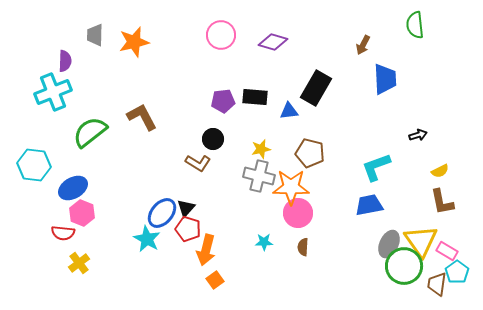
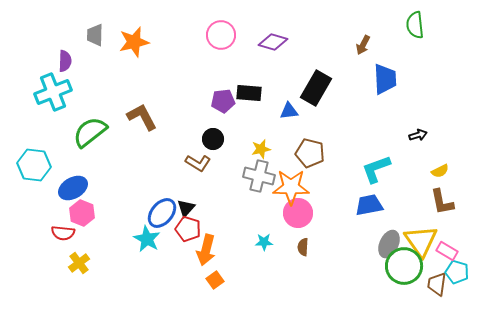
black rectangle at (255, 97): moved 6 px left, 4 px up
cyan L-shape at (376, 167): moved 2 px down
cyan pentagon at (457, 272): rotated 20 degrees counterclockwise
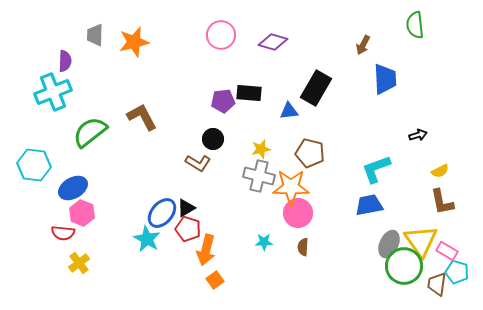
black triangle at (186, 208): rotated 18 degrees clockwise
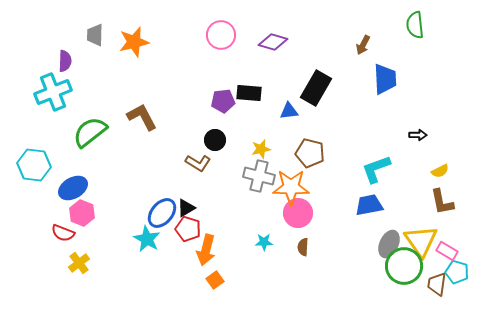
black arrow at (418, 135): rotated 18 degrees clockwise
black circle at (213, 139): moved 2 px right, 1 px down
red semicircle at (63, 233): rotated 15 degrees clockwise
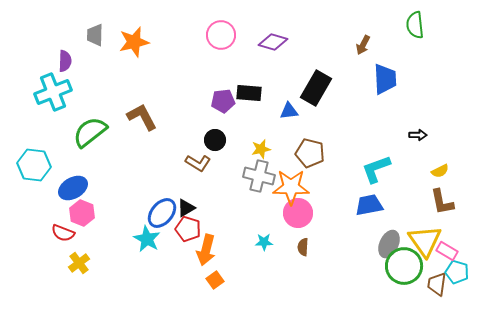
yellow triangle at (421, 241): moved 4 px right
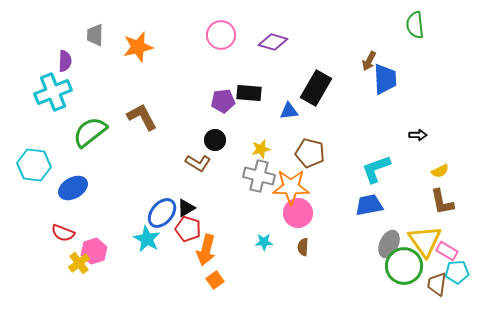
orange star at (134, 42): moved 4 px right, 5 px down
brown arrow at (363, 45): moved 6 px right, 16 px down
pink hexagon at (82, 213): moved 12 px right, 38 px down; rotated 20 degrees clockwise
cyan pentagon at (457, 272): rotated 20 degrees counterclockwise
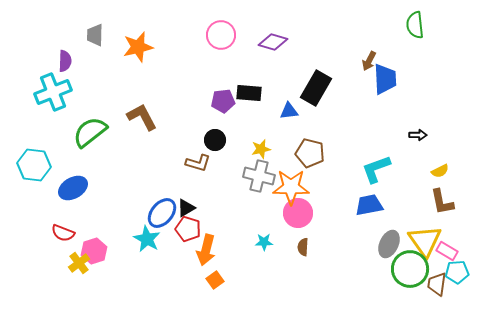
brown L-shape at (198, 163): rotated 15 degrees counterclockwise
green circle at (404, 266): moved 6 px right, 3 px down
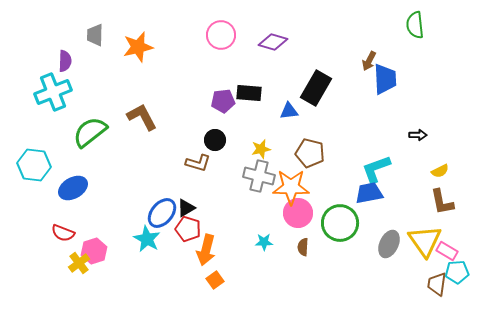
blue trapezoid at (369, 205): moved 12 px up
green circle at (410, 269): moved 70 px left, 46 px up
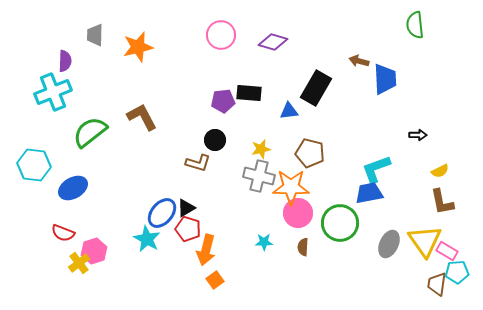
brown arrow at (369, 61): moved 10 px left; rotated 78 degrees clockwise
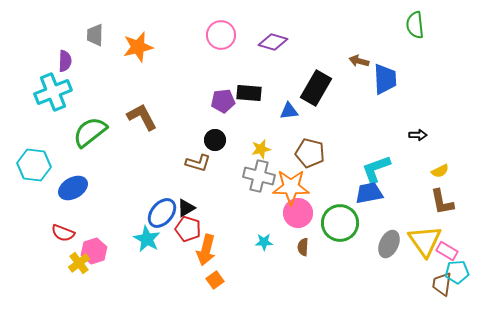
brown trapezoid at (437, 284): moved 5 px right
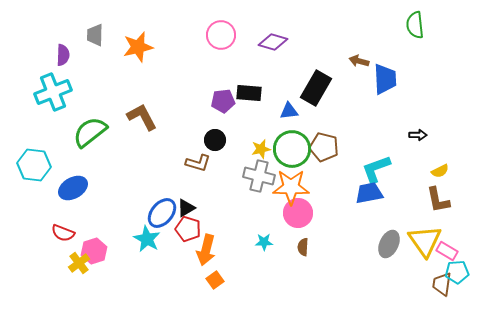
purple semicircle at (65, 61): moved 2 px left, 6 px up
brown pentagon at (310, 153): moved 14 px right, 6 px up
brown L-shape at (442, 202): moved 4 px left, 2 px up
green circle at (340, 223): moved 48 px left, 74 px up
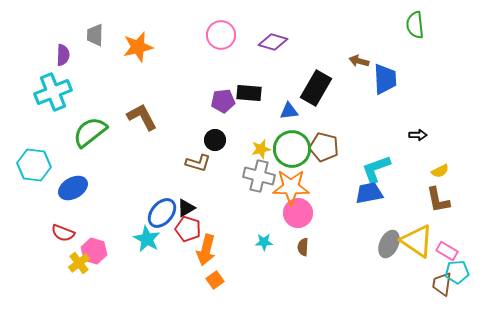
yellow triangle at (425, 241): moved 8 px left; rotated 21 degrees counterclockwise
pink hexagon at (94, 251): rotated 25 degrees counterclockwise
